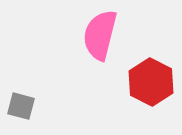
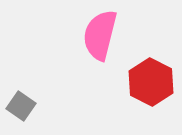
gray square: rotated 20 degrees clockwise
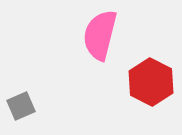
gray square: rotated 32 degrees clockwise
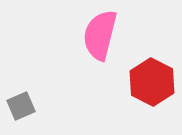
red hexagon: moved 1 px right
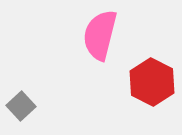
gray square: rotated 20 degrees counterclockwise
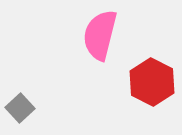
gray square: moved 1 px left, 2 px down
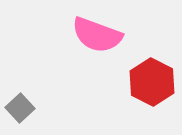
pink semicircle: moved 3 px left; rotated 84 degrees counterclockwise
